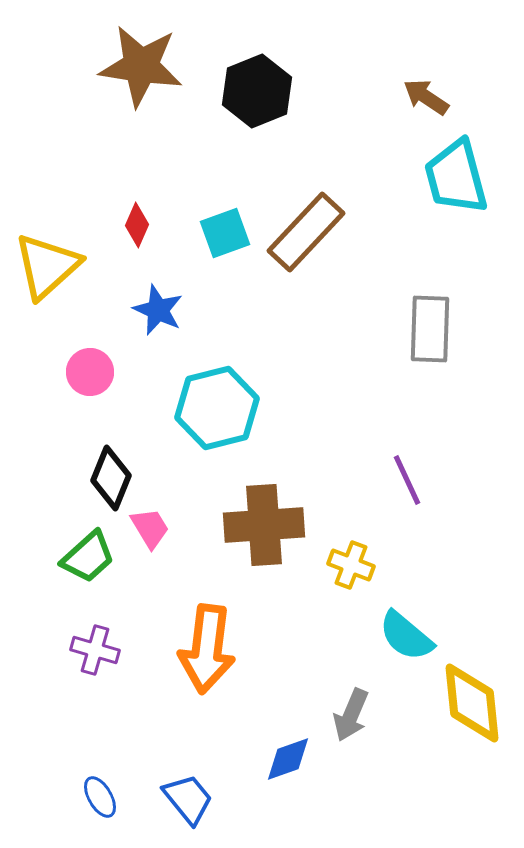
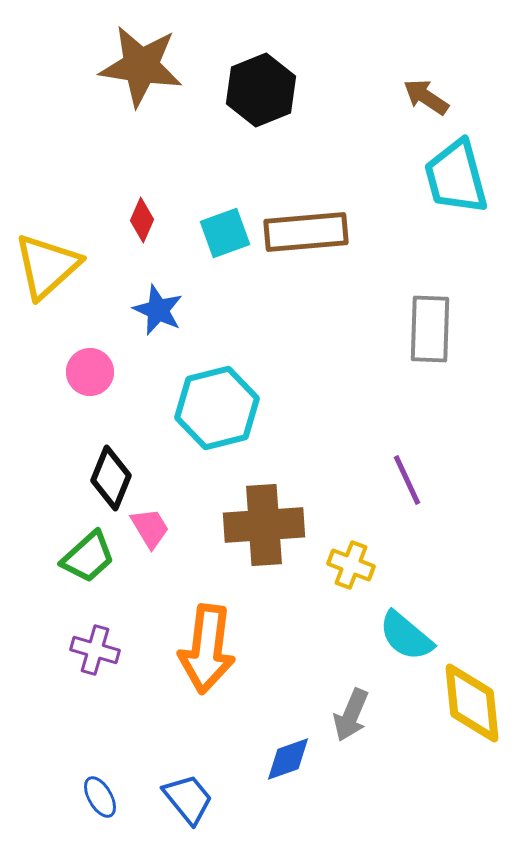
black hexagon: moved 4 px right, 1 px up
red diamond: moved 5 px right, 5 px up
brown rectangle: rotated 42 degrees clockwise
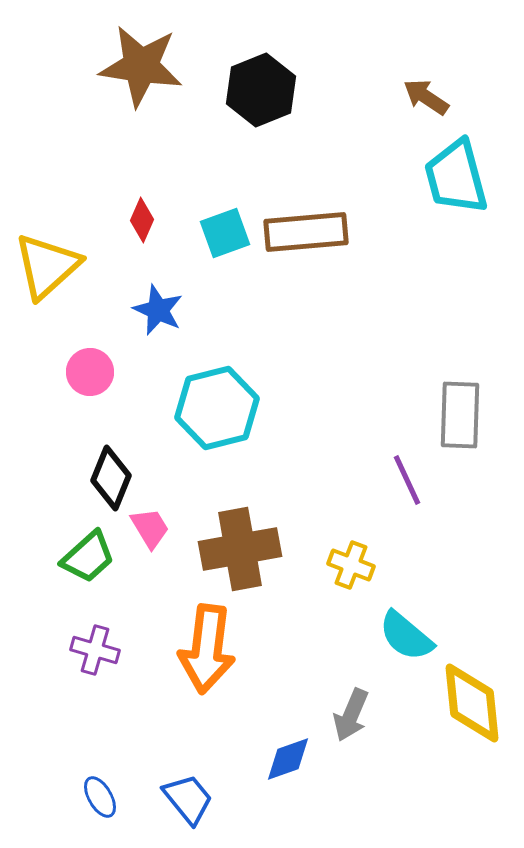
gray rectangle: moved 30 px right, 86 px down
brown cross: moved 24 px left, 24 px down; rotated 6 degrees counterclockwise
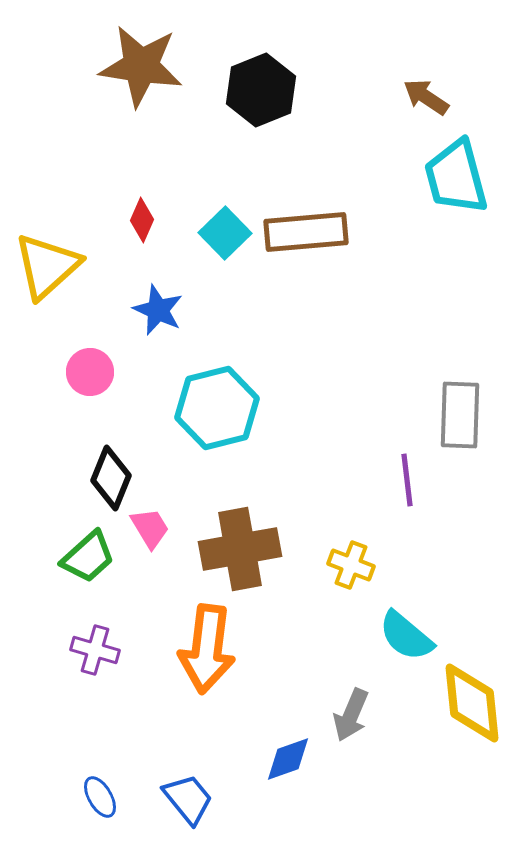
cyan square: rotated 24 degrees counterclockwise
purple line: rotated 18 degrees clockwise
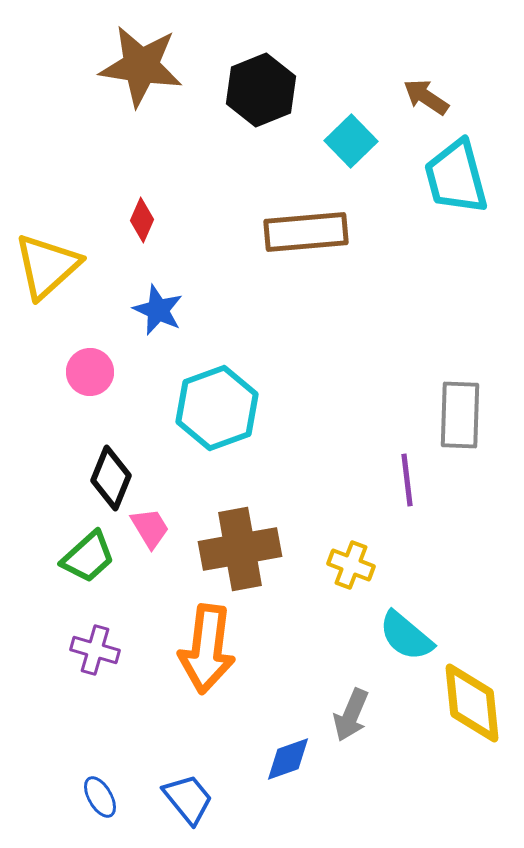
cyan square: moved 126 px right, 92 px up
cyan hexagon: rotated 6 degrees counterclockwise
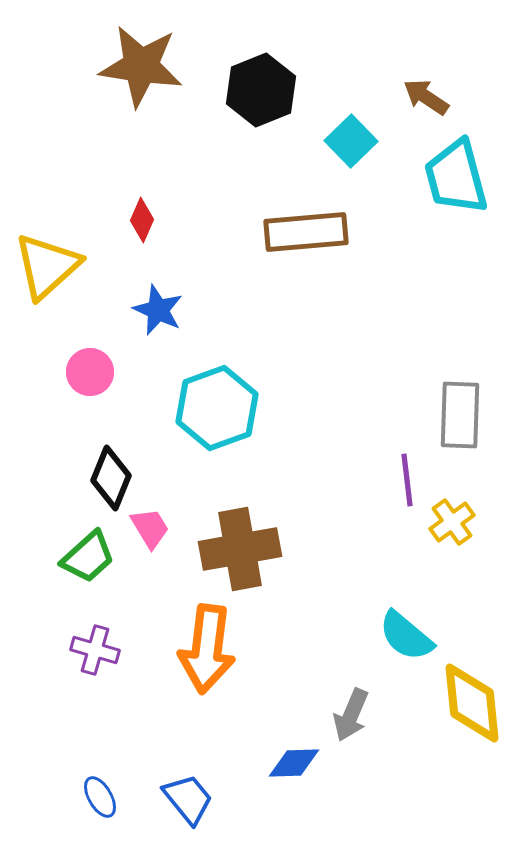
yellow cross: moved 101 px right, 43 px up; rotated 33 degrees clockwise
blue diamond: moved 6 px right, 4 px down; rotated 18 degrees clockwise
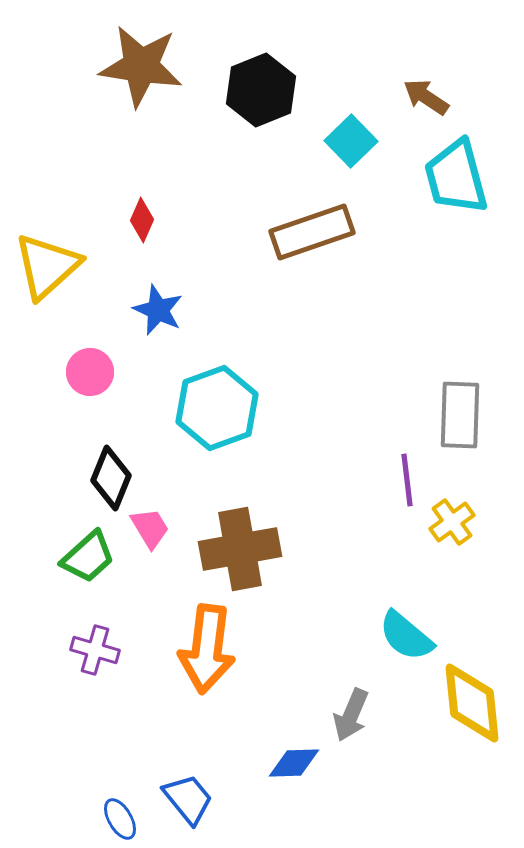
brown rectangle: moved 6 px right; rotated 14 degrees counterclockwise
blue ellipse: moved 20 px right, 22 px down
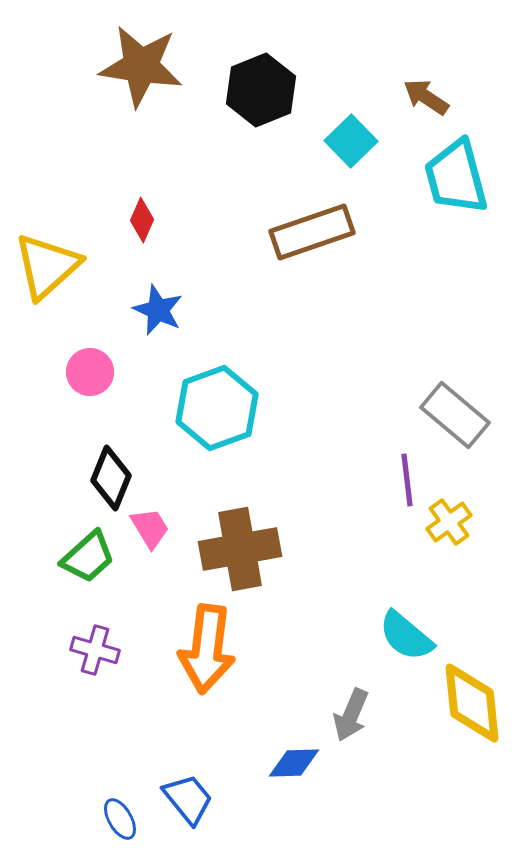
gray rectangle: moved 5 px left; rotated 52 degrees counterclockwise
yellow cross: moved 3 px left
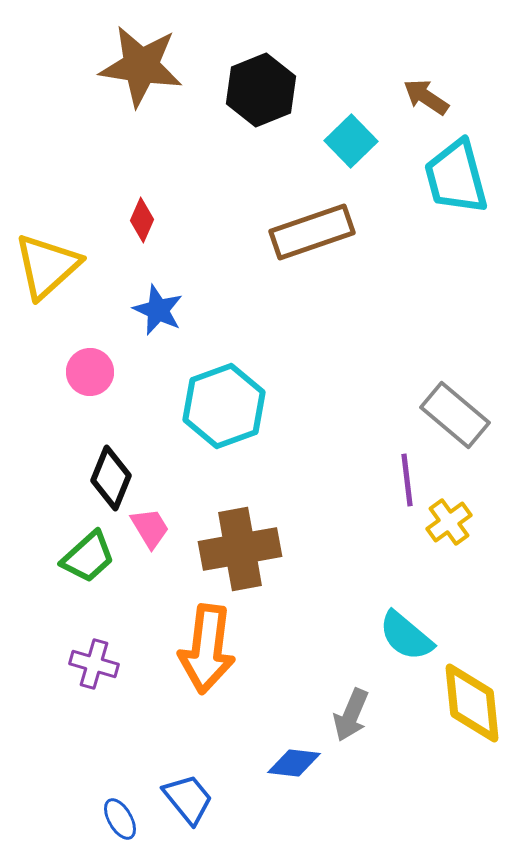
cyan hexagon: moved 7 px right, 2 px up
purple cross: moved 1 px left, 14 px down
blue diamond: rotated 8 degrees clockwise
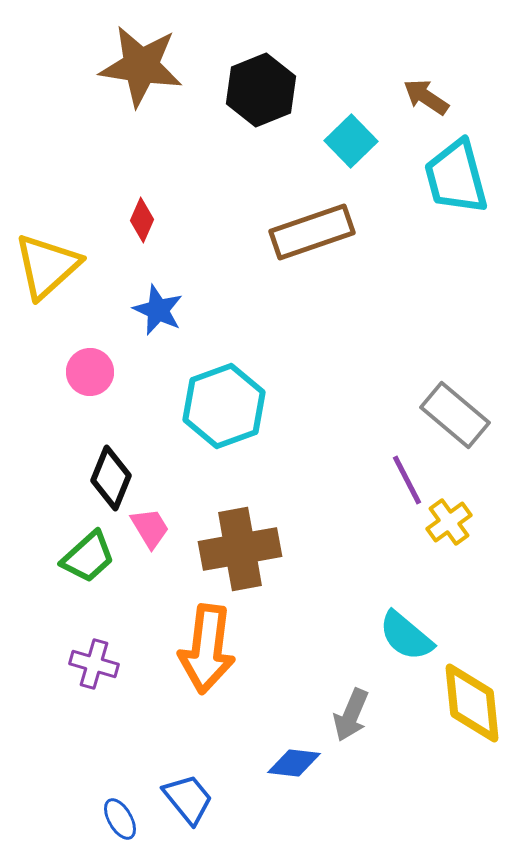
purple line: rotated 20 degrees counterclockwise
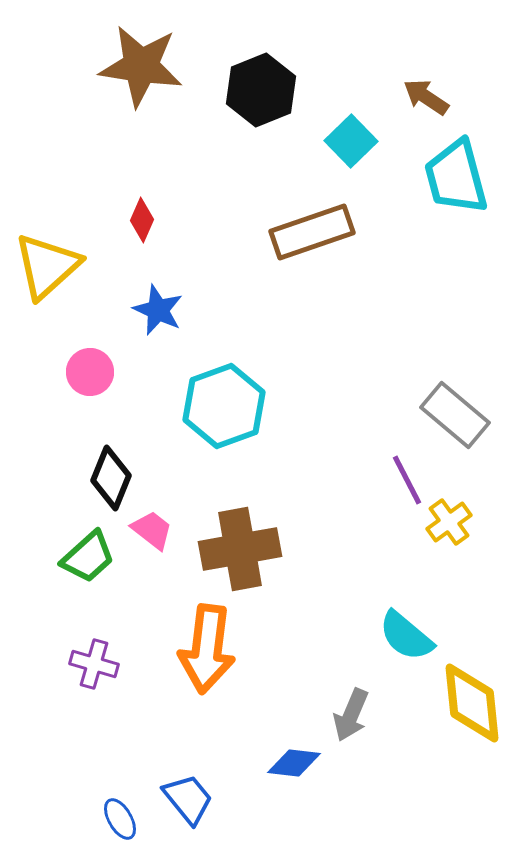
pink trapezoid: moved 2 px right, 2 px down; rotated 21 degrees counterclockwise
